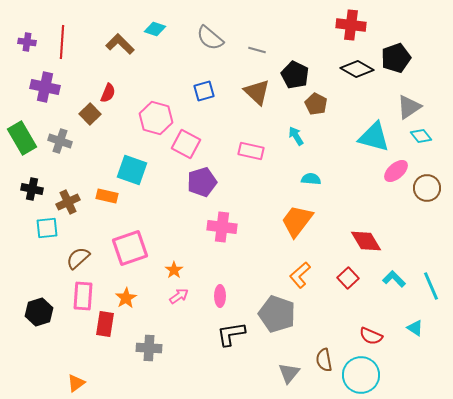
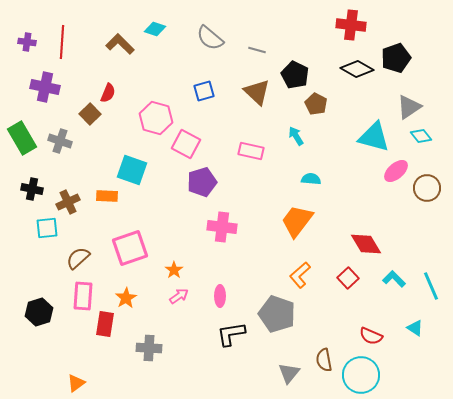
orange rectangle at (107, 196): rotated 10 degrees counterclockwise
red diamond at (366, 241): moved 3 px down
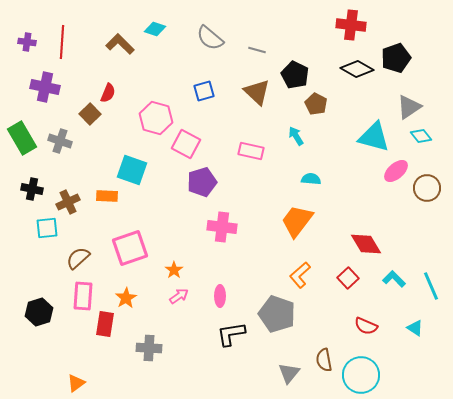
red semicircle at (371, 336): moved 5 px left, 10 px up
